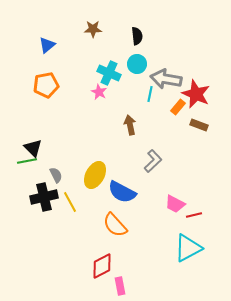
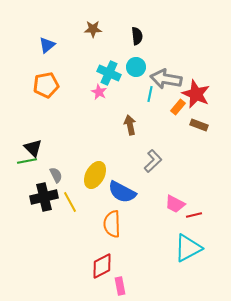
cyan circle: moved 1 px left, 3 px down
orange semicircle: moved 3 px left, 1 px up; rotated 40 degrees clockwise
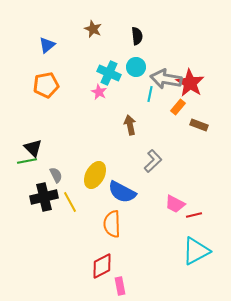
brown star: rotated 24 degrees clockwise
red star: moved 6 px left, 11 px up; rotated 8 degrees clockwise
cyan triangle: moved 8 px right, 3 px down
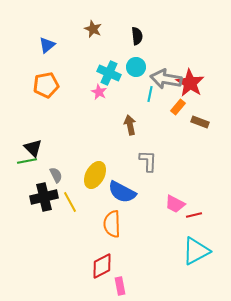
brown rectangle: moved 1 px right, 3 px up
gray L-shape: moved 5 px left; rotated 45 degrees counterclockwise
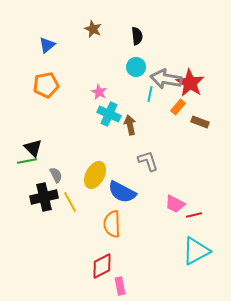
cyan cross: moved 41 px down
gray L-shape: rotated 20 degrees counterclockwise
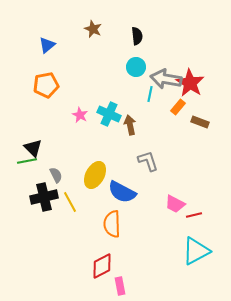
pink star: moved 19 px left, 23 px down
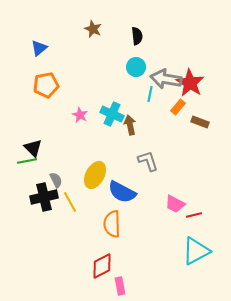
blue triangle: moved 8 px left, 3 px down
cyan cross: moved 3 px right
gray semicircle: moved 5 px down
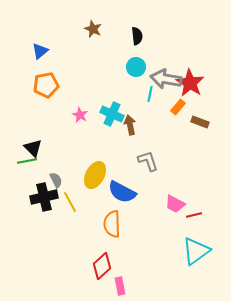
blue triangle: moved 1 px right, 3 px down
cyan triangle: rotated 8 degrees counterclockwise
red diamond: rotated 16 degrees counterclockwise
